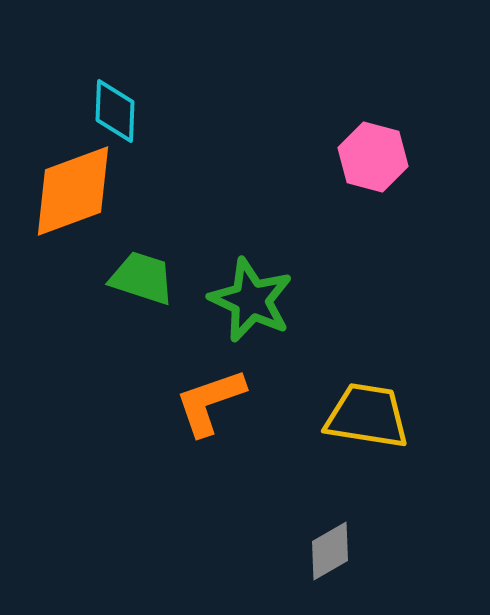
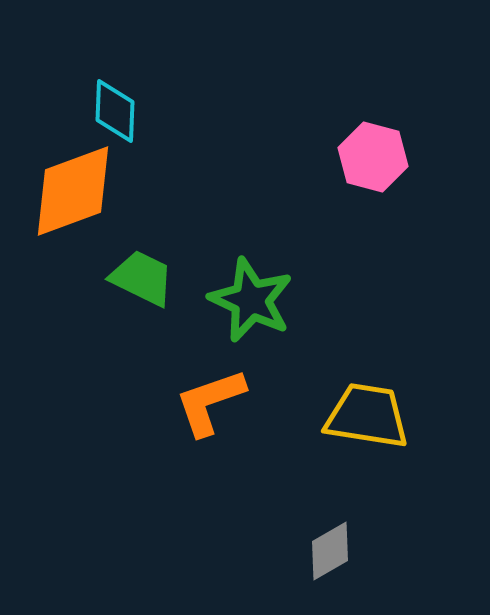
green trapezoid: rotated 8 degrees clockwise
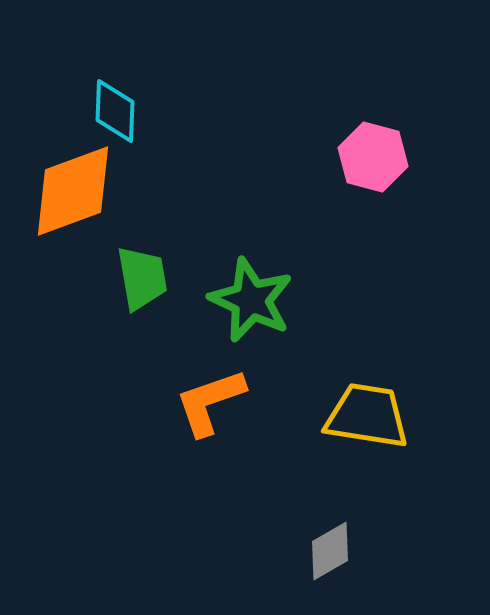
green trapezoid: rotated 54 degrees clockwise
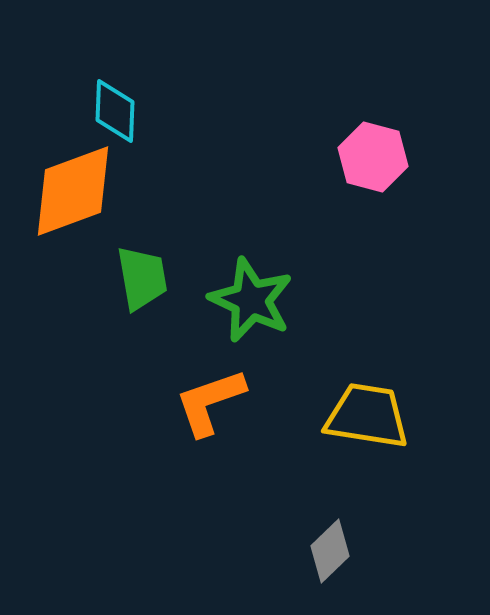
gray diamond: rotated 14 degrees counterclockwise
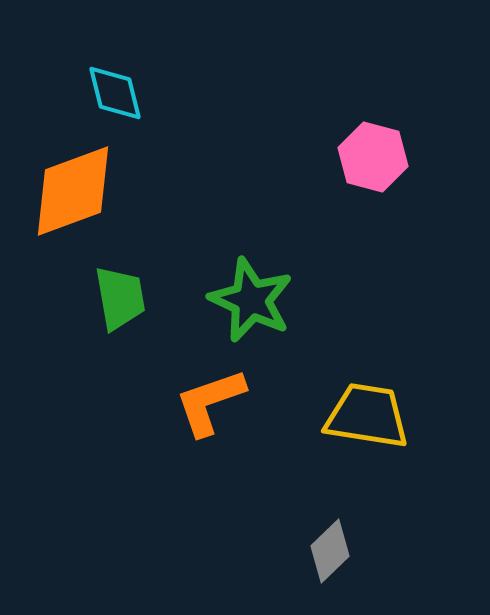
cyan diamond: moved 18 px up; rotated 16 degrees counterclockwise
green trapezoid: moved 22 px left, 20 px down
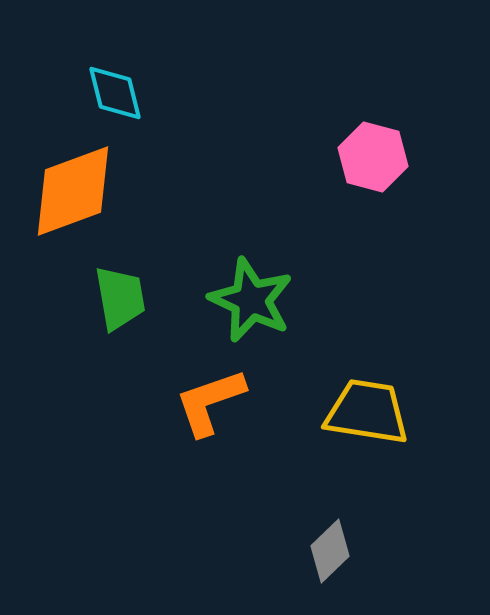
yellow trapezoid: moved 4 px up
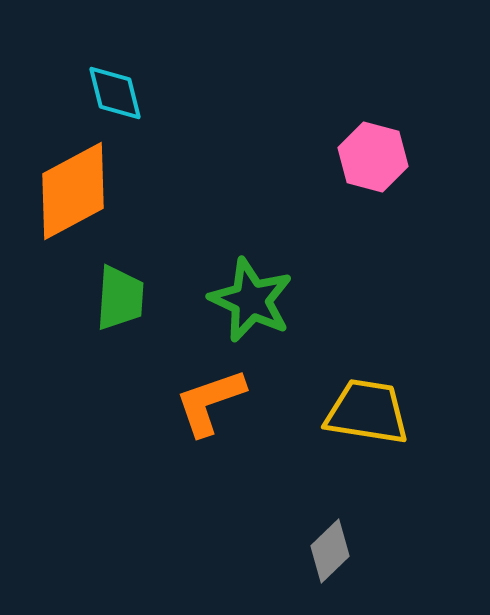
orange diamond: rotated 8 degrees counterclockwise
green trapezoid: rotated 14 degrees clockwise
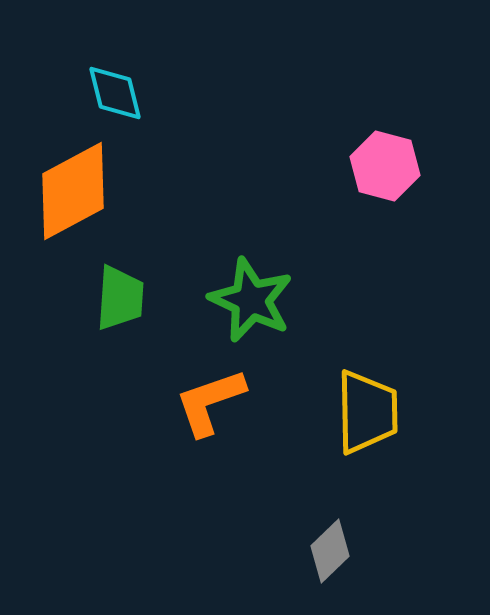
pink hexagon: moved 12 px right, 9 px down
yellow trapezoid: rotated 80 degrees clockwise
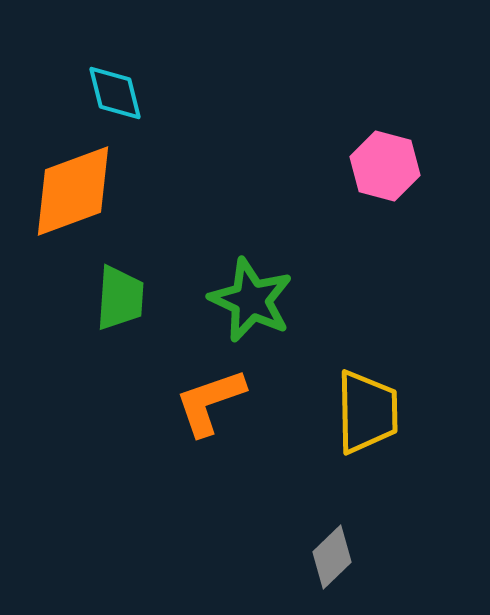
orange diamond: rotated 8 degrees clockwise
gray diamond: moved 2 px right, 6 px down
